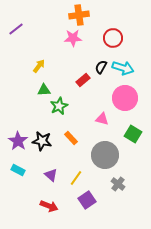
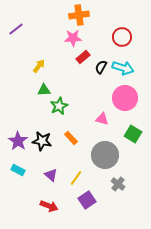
red circle: moved 9 px right, 1 px up
red rectangle: moved 23 px up
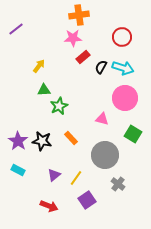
purple triangle: moved 3 px right; rotated 40 degrees clockwise
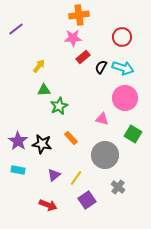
black star: moved 3 px down
cyan rectangle: rotated 16 degrees counterclockwise
gray cross: moved 3 px down
red arrow: moved 1 px left, 1 px up
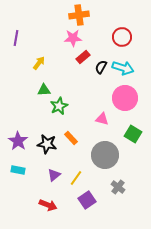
purple line: moved 9 px down; rotated 42 degrees counterclockwise
yellow arrow: moved 3 px up
black star: moved 5 px right
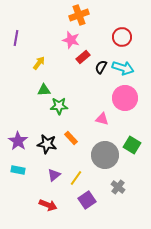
orange cross: rotated 12 degrees counterclockwise
pink star: moved 2 px left, 2 px down; rotated 18 degrees clockwise
green star: rotated 24 degrees clockwise
green square: moved 1 px left, 11 px down
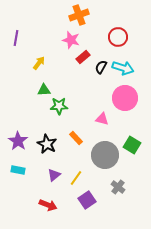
red circle: moved 4 px left
orange rectangle: moved 5 px right
black star: rotated 18 degrees clockwise
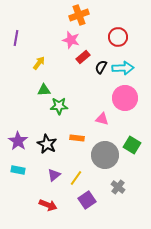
cyan arrow: rotated 20 degrees counterclockwise
orange rectangle: moved 1 px right; rotated 40 degrees counterclockwise
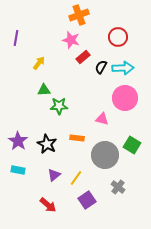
red arrow: rotated 18 degrees clockwise
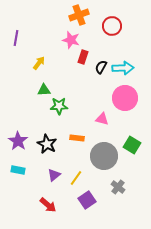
red circle: moved 6 px left, 11 px up
red rectangle: rotated 32 degrees counterclockwise
gray circle: moved 1 px left, 1 px down
